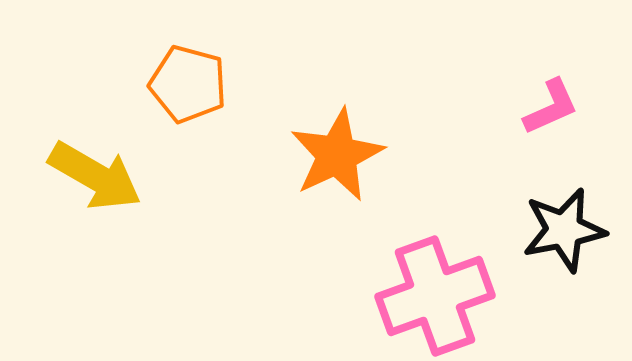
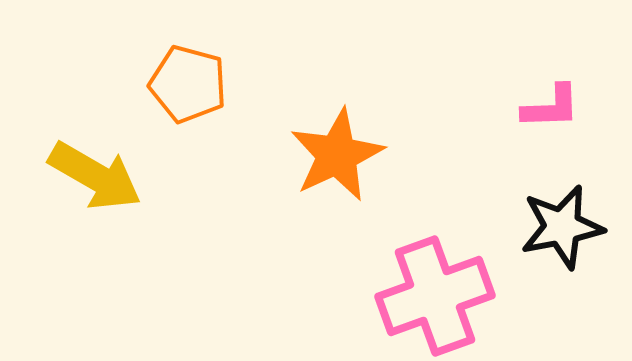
pink L-shape: rotated 22 degrees clockwise
black star: moved 2 px left, 3 px up
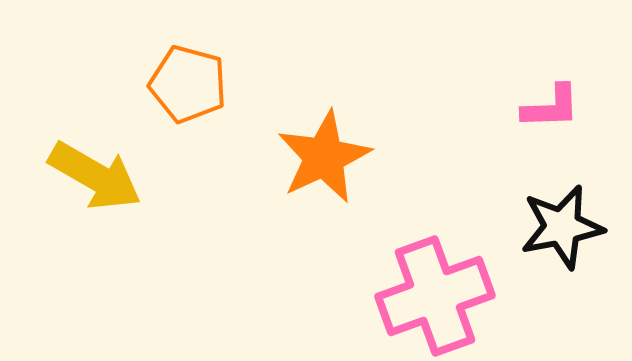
orange star: moved 13 px left, 2 px down
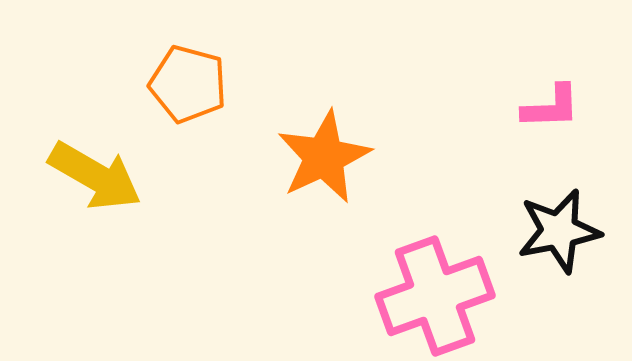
black star: moved 3 px left, 4 px down
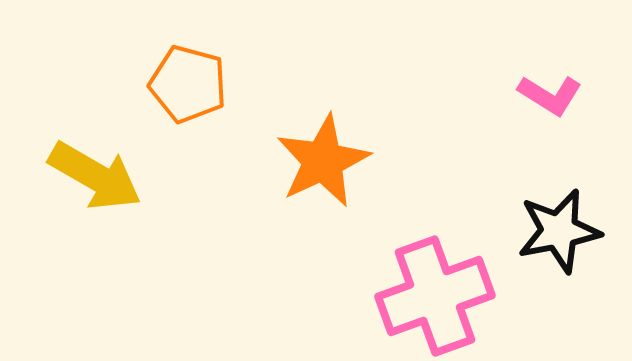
pink L-shape: moved 1 px left, 12 px up; rotated 34 degrees clockwise
orange star: moved 1 px left, 4 px down
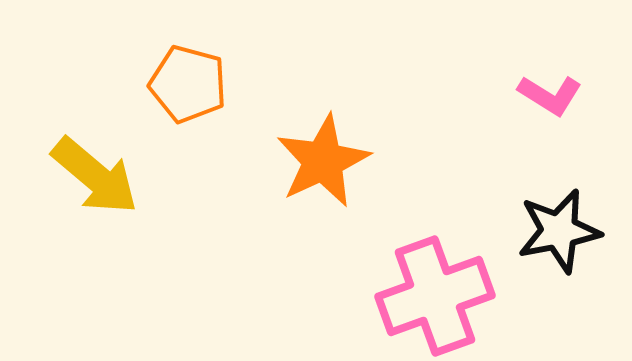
yellow arrow: rotated 10 degrees clockwise
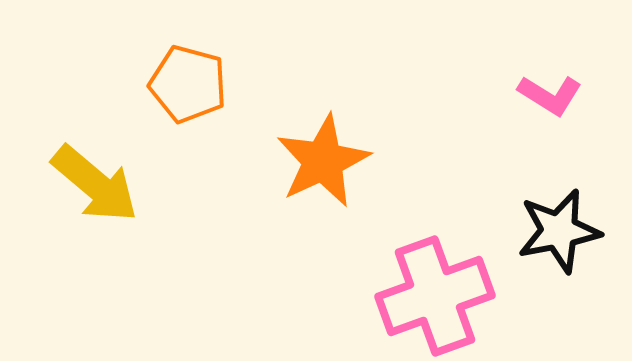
yellow arrow: moved 8 px down
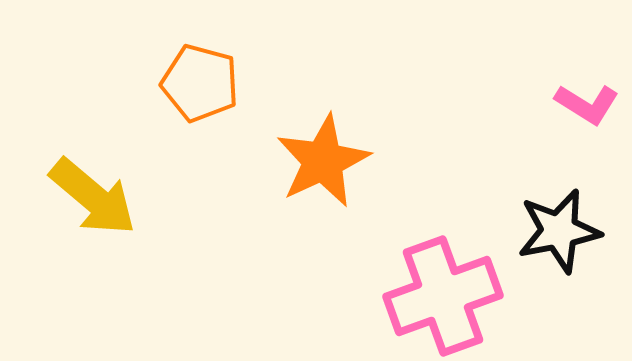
orange pentagon: moved 12 px right, 1 px up
pink L-shape: moved 37 px right, 9 px down
yellow arrow: moved 2 px left, 13 px down
pink cross: moved 8 px right
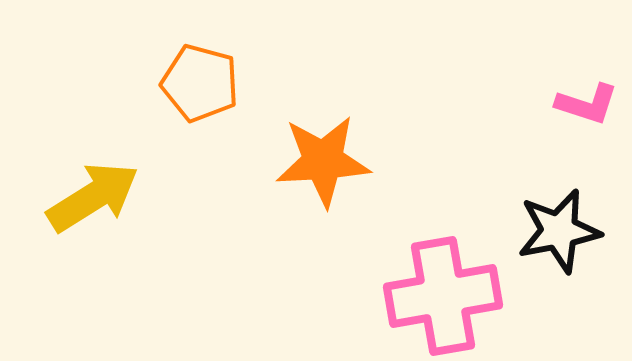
pink L-shape: rotated 14 degrees counterclockwise
orange star: rotated 22 degrees clockwise
yellow arrow: rotated 72 degrees counterclockwise
pink cross: rotated 10 degrees clockwise
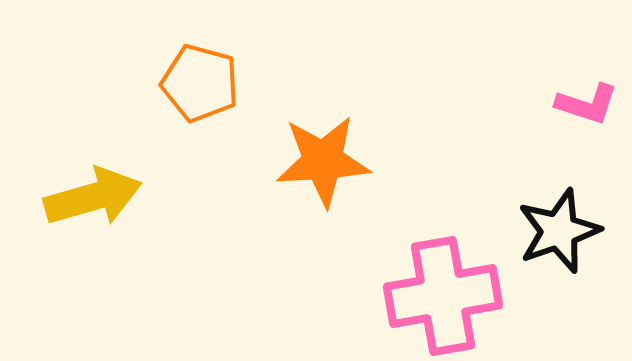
yellow arrow: rotated 16 degrees clockwise
black star: rotated 8 degrees counterclockwise
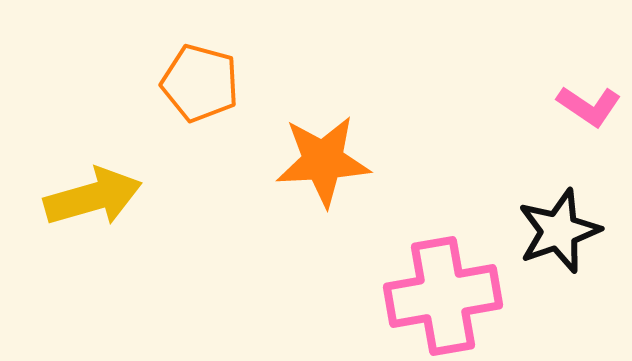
pink L-shape: moved 2 px right, 2 px down; rotated 16 degrees clockwise
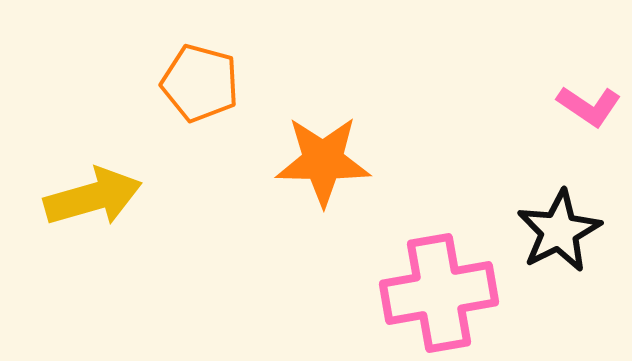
orange star: rotated 4 degrees clockwise
black star: rotated 8 degrees counterclockwise
pink cross: moved 4 px left, 3 px up
